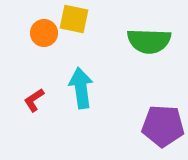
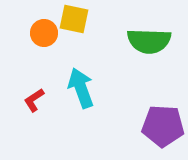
cyan arrow: rotated 12 degrees counterclockwise
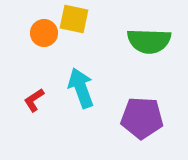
purple pentagon: moved 21 px left, 8 px up
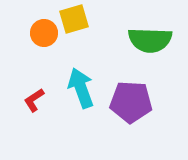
yellow square: rotated 28 degrees counterclockwise
green semicircle: moved 1 px right, 1 px up
purple pentagon: moved 11 px left, 16 px up
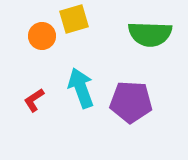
orange circle: moved 2 px left, 3 px down
green semicircle: moved 6 px up
